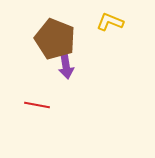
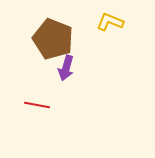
brown pentagon: moved 2 px left
purple arrow: moved 2 px down; rotated 25 degrees clockwise
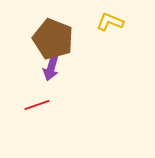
purple arrow: moved 15 px left
red line: rotated 30 degrees counterclockwise
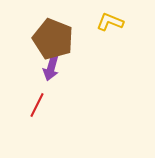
red line: rotated 45 degrees counterclockwise
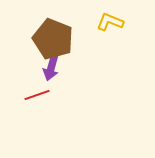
red line: moved 10 px up; rotated 45 degrees clockwise
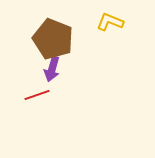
purple arrow: moved 1 px right, 1 px down
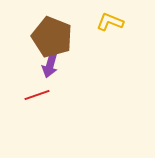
brown pentagon: moved 1 px left, 2 px up
purple arrow: moved 2 px left, 4 px up
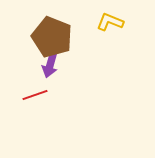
red line: moved 2 px left
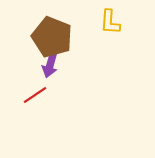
yellow L-shape: rotated 108 degrees counterclockwise
red line: rotated 15 degrees counterclockwise
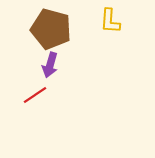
yellow L-shape: moved 1 px up
brown pentagon: moved 1 px left, 8 px up; rotated 6 degrees counterclockwise
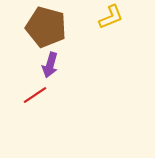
yellow L-shape: moved 1 px right, 4 px up; rotated 116 degrees counterclockwise
brown pentagon: moved 5 px left, 2 px up
